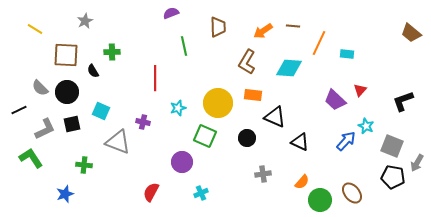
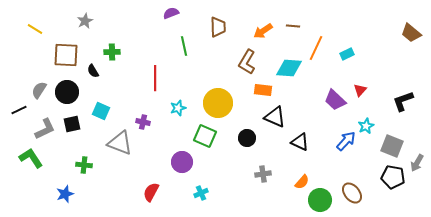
orange line at (319, 43): moved 3 px left, 5 px down
cyan rectangle at (347, 54): rotated 32 degrees counterclockwise
gray semicircle at (40, 88): moved 1 px left, 2 px down; rotated 78 degrees clockwise
orange rectangle at (253, 95): moved 10 px right, 5 px up
cyan star at (366, 126): rotated 21 degrees clockwise
gray triangle at (118, 142): moved 2 px right, 1 px down
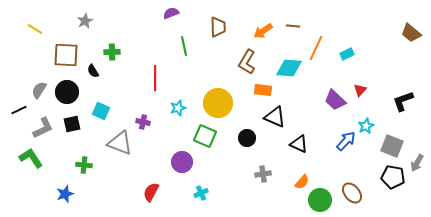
gray L-shape at (45, 129): moved 2 px left, 1 px up
black triangle at (300, 142): moved 1 px left, 2 px down
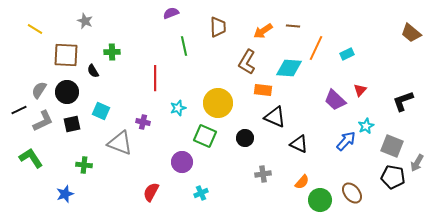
gray star at (85, 21): rotated 21 degrees counterclockwise
gray L-shape at (43, 128): moved 7 px up
black circle at (247, 138): moved 2 px left
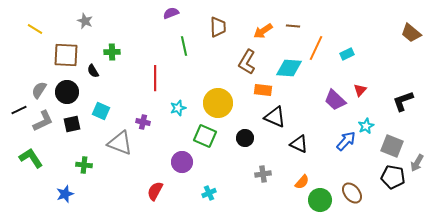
red semicircle at (151, 192): moved 4 px right, 1 px up
cyan cross at (201, 193): moved 8 px right
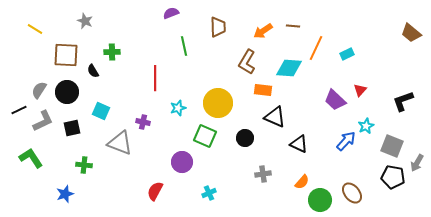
black square at (72, 124): moved 4 px down
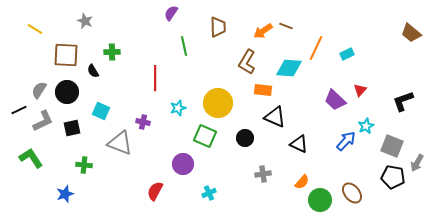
purple semicircle at (171, 13): rotated 35 degrees counterclockwise
brown line at (293, 26): moved 7 px left; rotated 16 degrees clockwise
purple circle at (182, 162): moved 1 px right, 2 px down
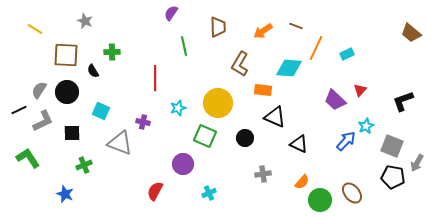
brown line at (286, 26): moved 10 px right
brown L-shape at (247, 62): moved 7 px left, 2 px down
black square at (72, 128): moved 5 px down; rotated 12 degrees clockwise
green L-shape at (31, 158): moved 3 px left
green cross at (84, 165): rotated 28 degrees counterclockwise
blue star at (65, 194): rotated 30 degrees counterclockwise
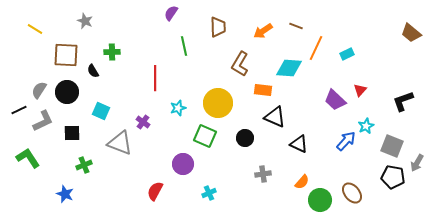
purple cross at (143, 122): rotated 24 degrees clockwise
